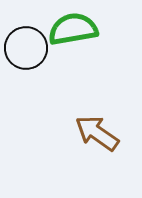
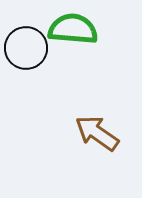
green semicircle: rotated 15 degrees clockwise
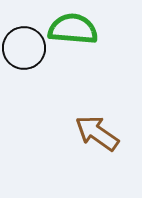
black circle: moved 2 px left
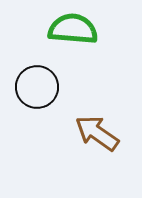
black circle: moved 13 px right, 39 px down
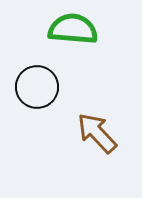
brown arrow: rotated 12 degrees clockwise
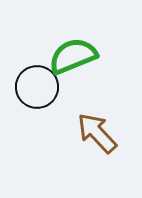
green semicircle: moved 27 px down; rotated 27 degrees counterclockwise
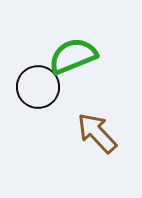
black circle: moved 1 px right
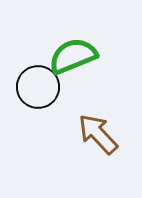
brown arrow: moved 1 px right, 1 px down
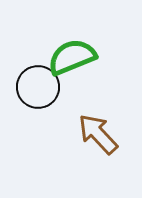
green semicircle: moved 1 px left, 1 px down
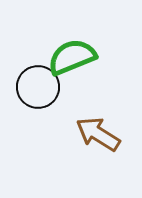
brown arrow: rotated 15 degrees counterclockwise
